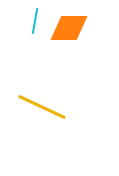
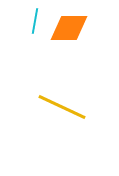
yellow line: moved 20 px right
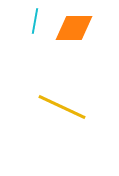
orange diamond: moved 5 px right
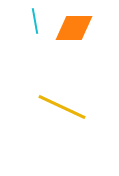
cyan line: rotated 20 degrees counterclockwise
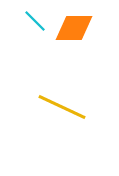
cyan line: rotated 35 degrees counterclockwise
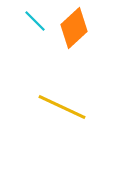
orange diamond: rotated 42 degrees counterclockwise
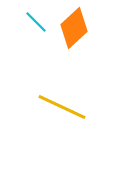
cyan line: moved 1 px right, 1 px down
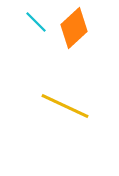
yellow line: moved 3 px right, 1 px up
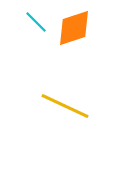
orange diamond: rotated 24 degrees clockwise
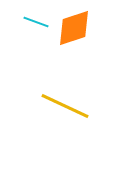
cyan line: rotated 25 degrees counterclockwise
